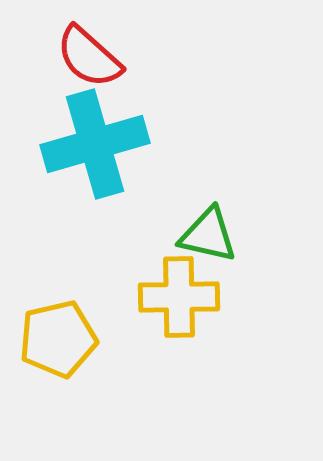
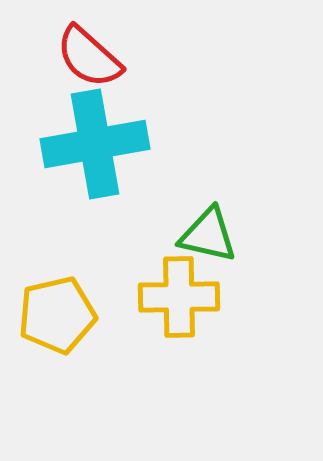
cyan cross: rotated 6 degrees clockwise
yellow pentagon: moved 1 px left, 24 px up
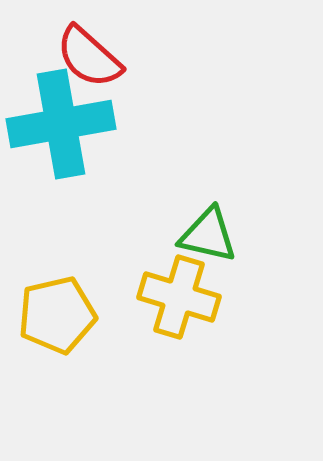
cyan cross: moved 34 px left, 20 px up
yellow cross: rotated 18 degrees clockwise
